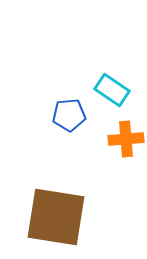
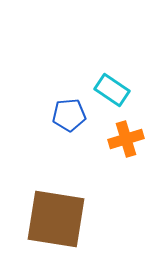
orange cross: rotated 12 degrees counterclockwise
brown square: moved 2 px down
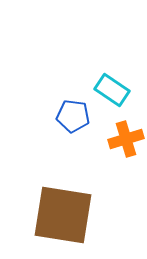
blue pentagon: moved 4 px right, 1 px down; rotated 12 degrees clockwise
brown square: moved 7 px right, 4 px up
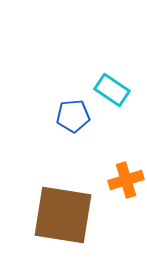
blue pentagon: rotated 12 degrees counterclockwise
orange cross: moved 41 px down
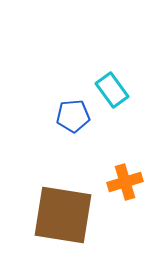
cyan rectangle: rotated 20 degrees clockwise
orange cross: moved 1 px left, 2 px down
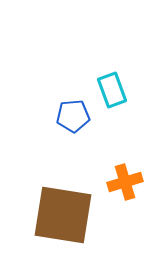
cyan rectangle: rotated 16 degrees clockwise
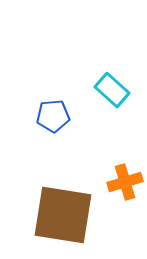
cyan rectangle: rotated 28 degrees counterclockwise
blue pentagon: moved 20 px left
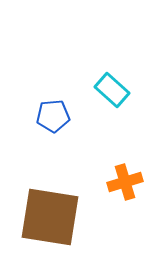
brown square: moved 13 px left, 2 px down
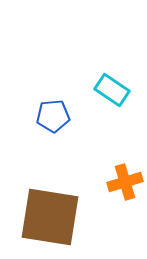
cyan rectangle: rotated 8 degrees counterclockwise
